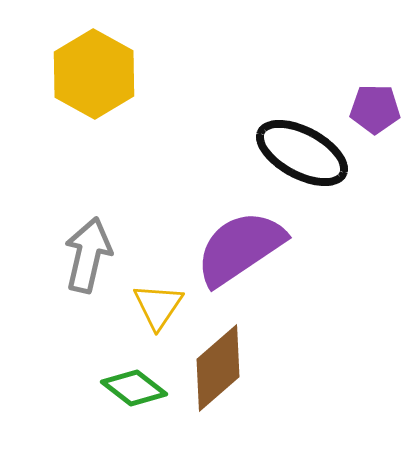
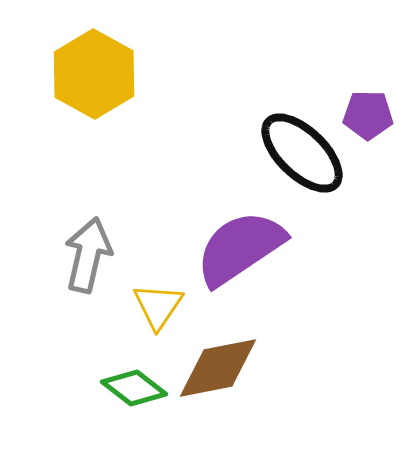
purple pentagon: moved 7 px left, 6 px down
black ellipse: rotated 16 degrees clockwise
brown diamond: rotated 30 degrees clockwise
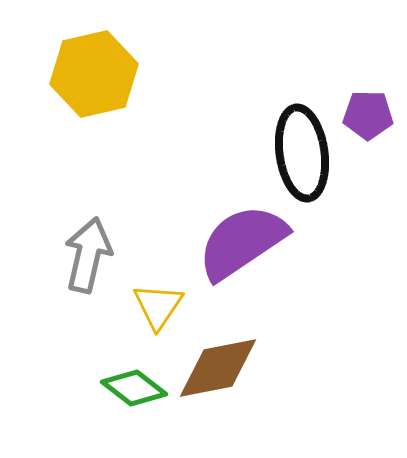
yellow hexagon: rotated 18 degrees clockwise
black ellipse: rotated 38 degrees clockwise
purple semicircle: moved 2 px right, 6 px up
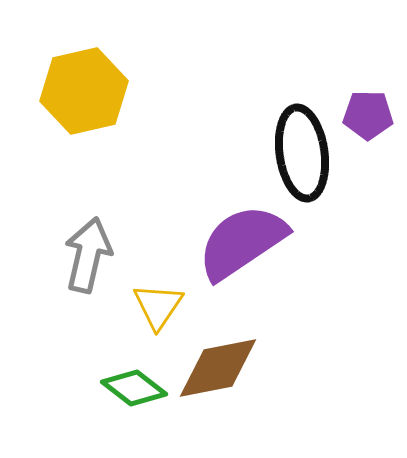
yellow hexagon: moved 10 px left, 17 px down
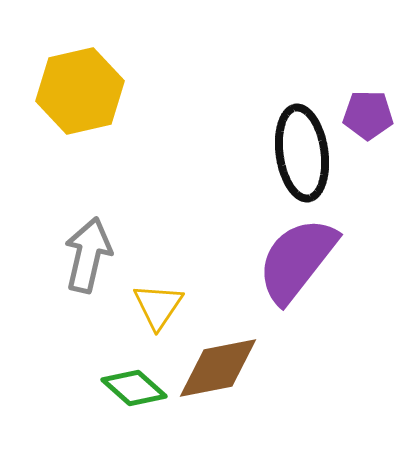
yellow hexagon: moved 4 px left
purple semicircle: moved 55 px right, 18 px down; rotated 18 degrees counterclockwise
green diamond: rotated 4 degrees clockwise
